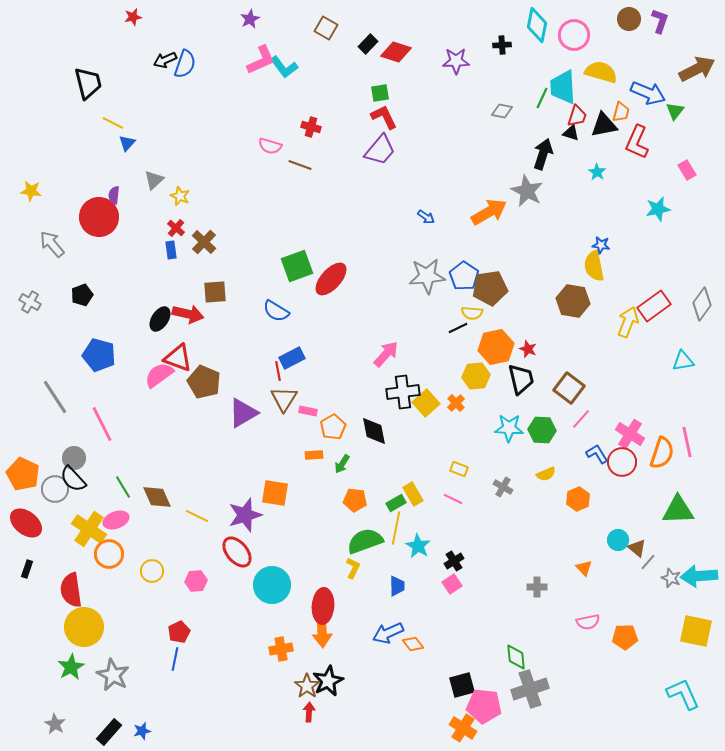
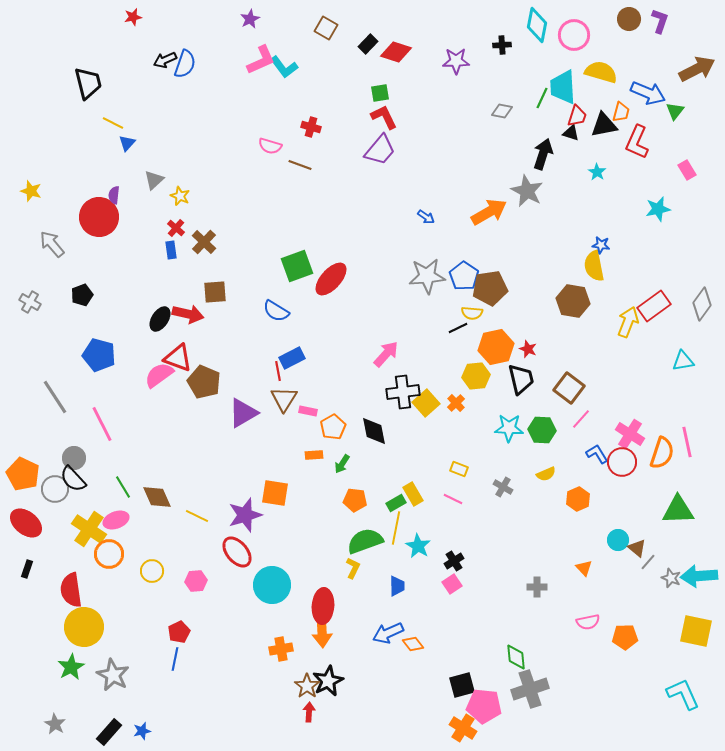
yellow star at (31, 191): rotated 10 degrees clockwise
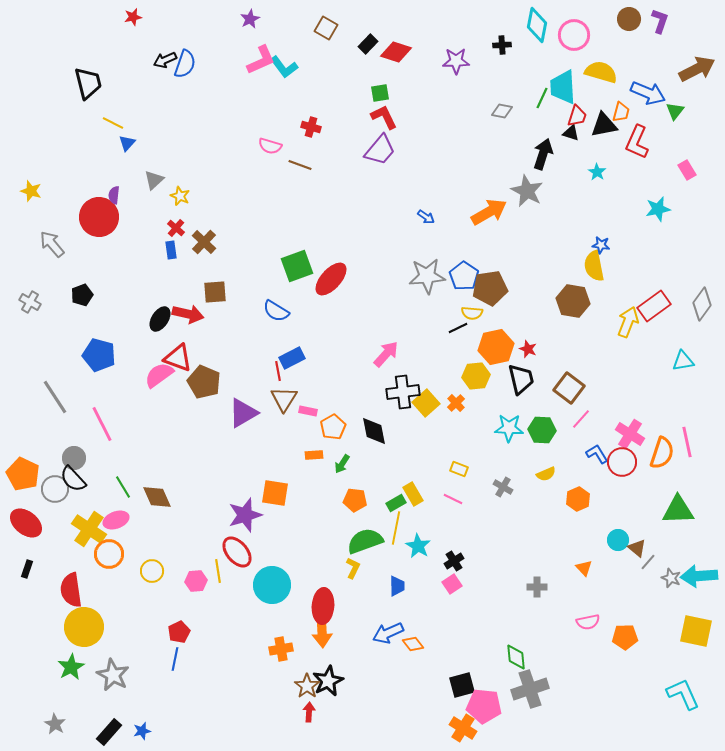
yellow line at (197, 516): moved 21 px right, 55 px down; rotated 55 degrees clockwise
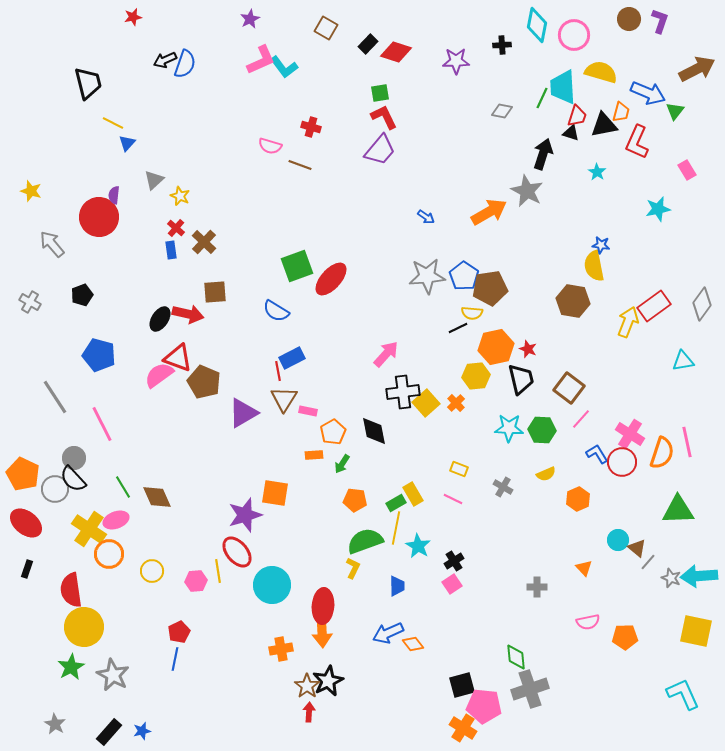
orange pentagon at (333, 427): moved 5 px down
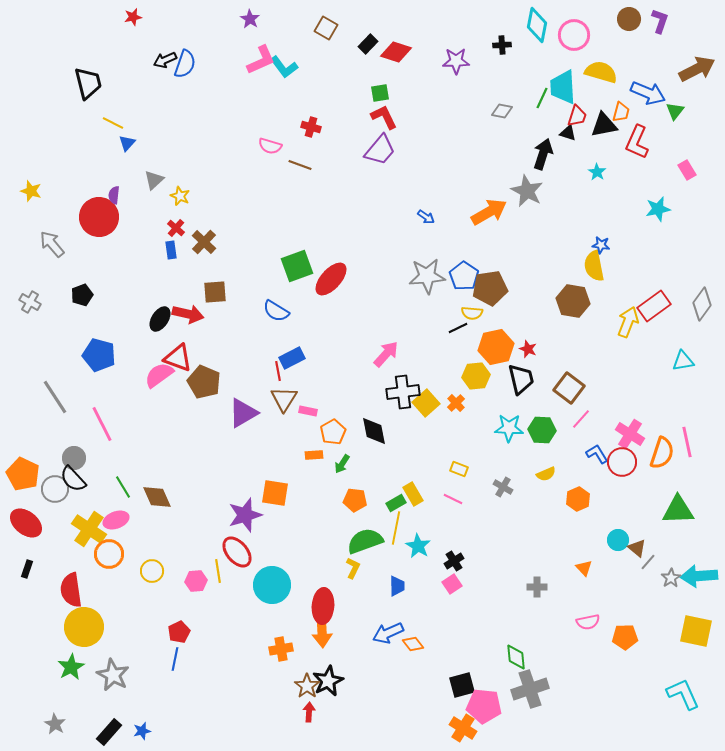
purple star at (250, 19): rotated 12 degrees counterclockwise
black triangle at (571, 133): moved 3 px left
gray star at (671, 578): rotated 18 degrees clockwise
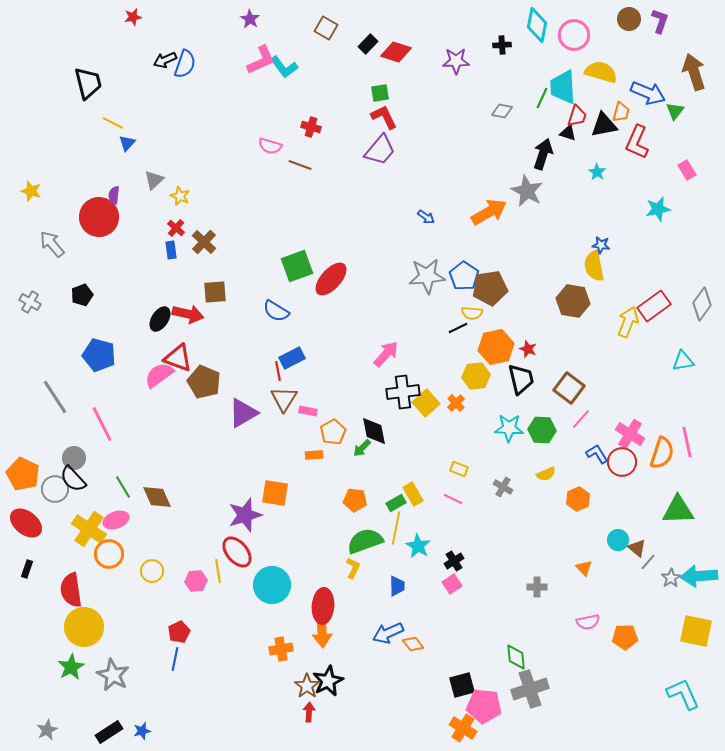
brown arrow at (697, 69): moved 3 px left, 3 px down; rotated 81 degrees counterclockwise
green arrow at (342, 464): moved 20 px right, 16 px up; rotated 12 degrees clockwise
gray star at (55, 724): moved 8 px left, 6 px down; rotated 15 degrees clockwise
black rectangle at (109, 732): rotated 16 degrees clockwise
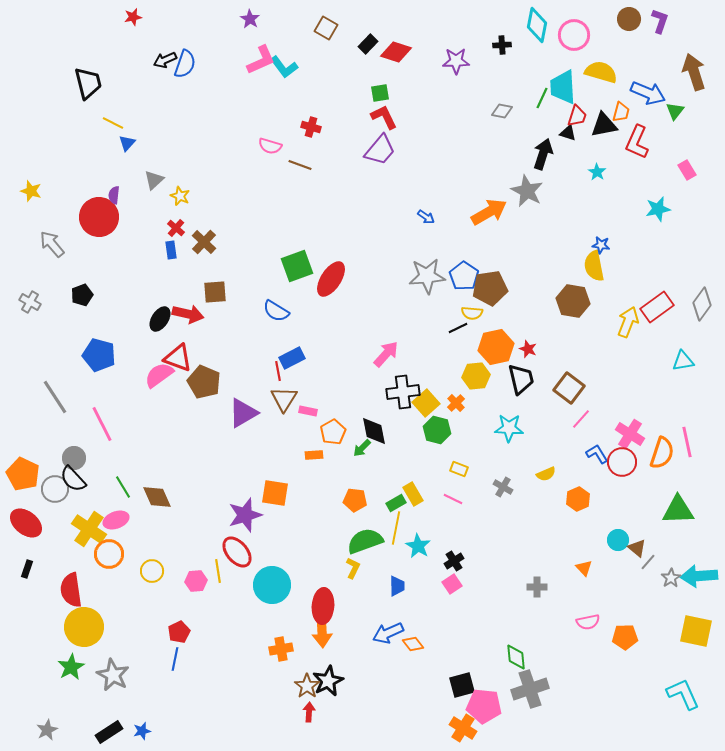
red ellipse at (331, 279): rotated 9 degrees counterclockwise
red rectangle at (654, 306): moved 3 px right, 1 px down
green hexagon at (542, 430): moved 105 px left; rotated 12 degrees clockwise
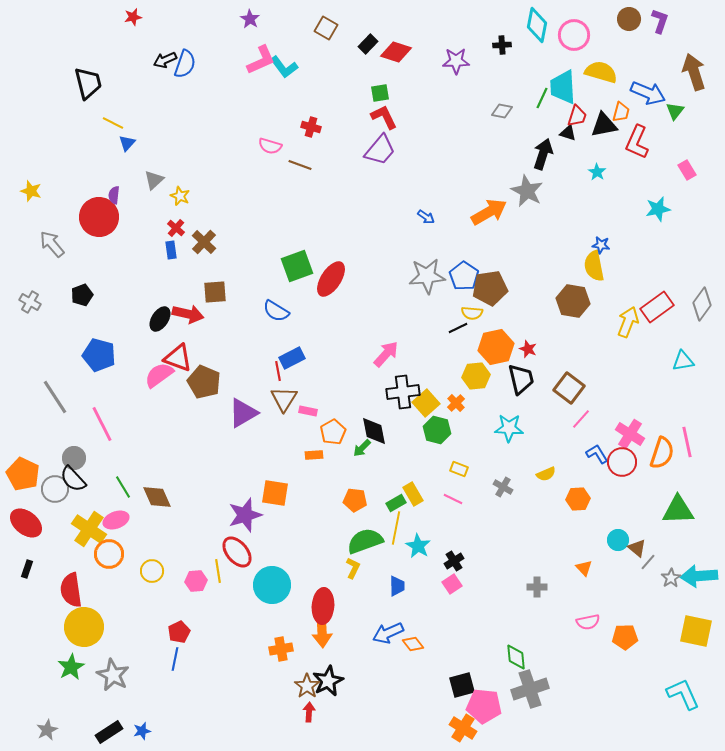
orange hexagon at (578, 499): rotated 20 degrees clockwise
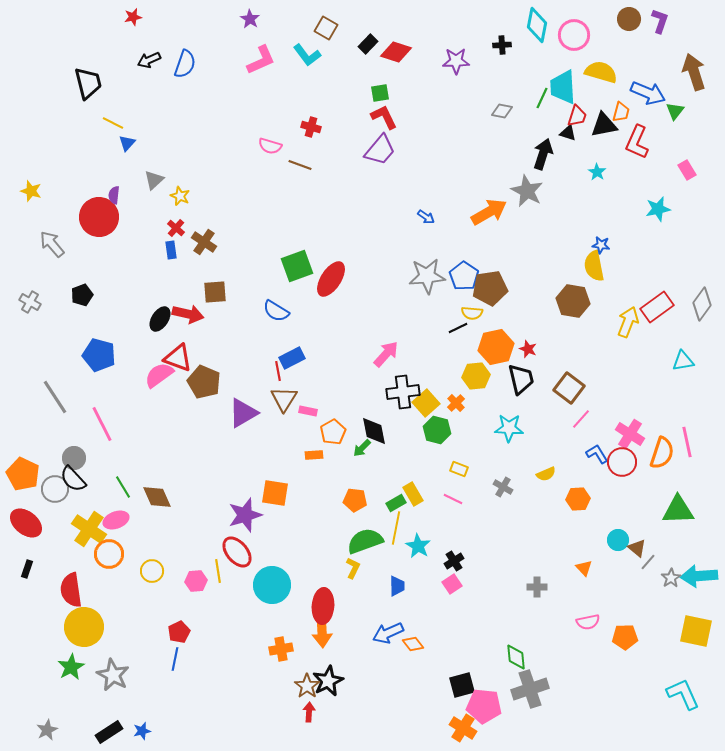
black arrow at (165, 60): moved 16 px left
cyan L-shape at (284, 67): moved 23 px right, 12 px up
brown cross at (204, 242): rotated 10 degrees counterclockwise
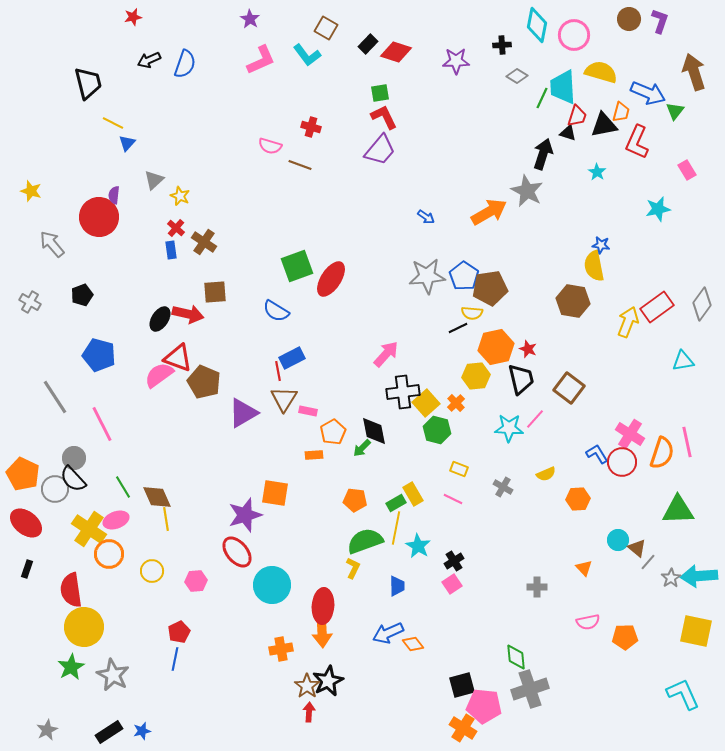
gray diamond at (502, 111): moved 15 px right, 35 px up; rotated 20 degrees clockwise
pink line at (581, 419): moved 46 px left
yellow line at (218, 571): moved 52 px left, 52 px up
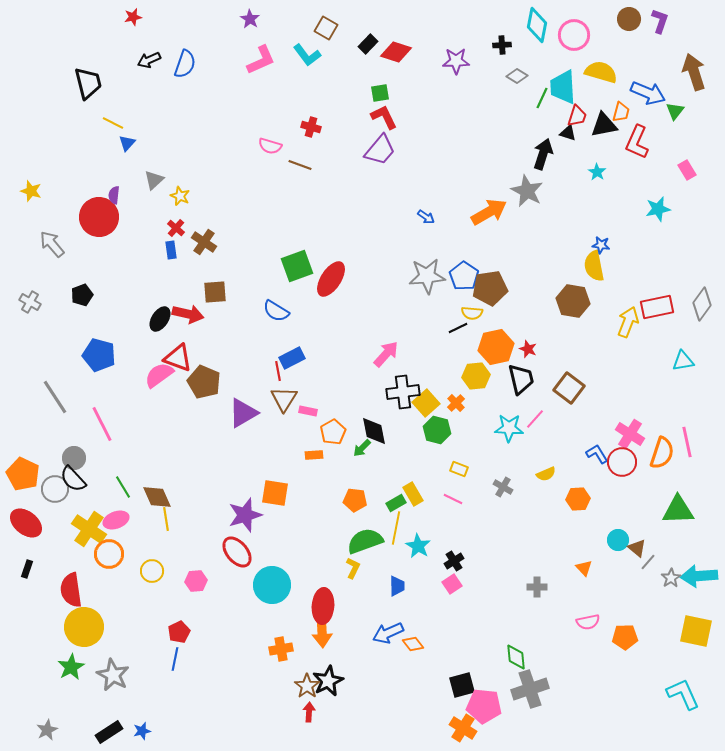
red rectangle at (657, 307): rotated 24 degrees clockwise
